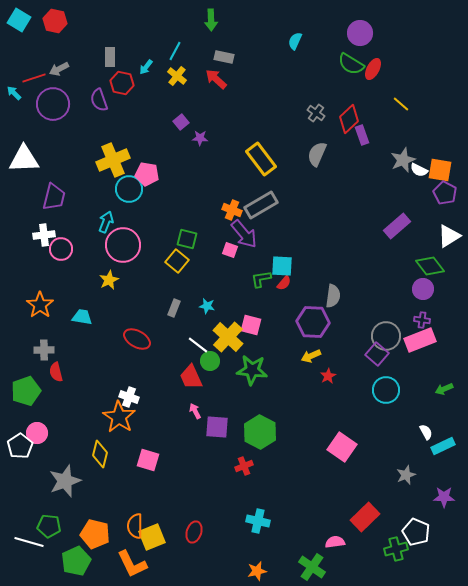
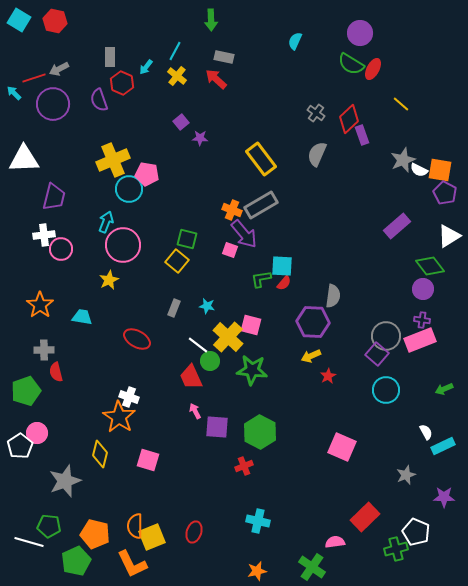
red hexagon at (122, 83): rotated 10 degrees clockwise
pink square at (342, 447): rotated 12 degrees counterclockwise
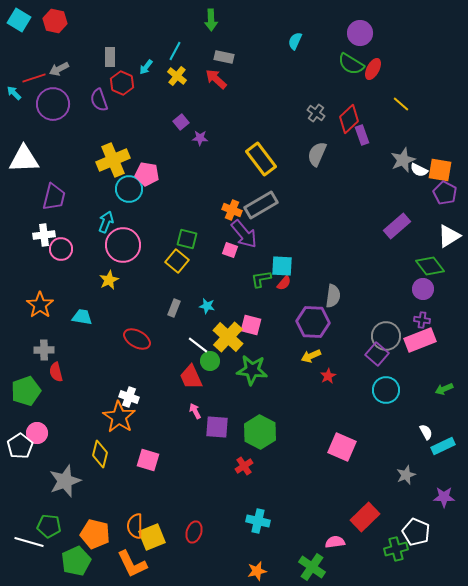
red cross at (244, 466): rotated 12 degrees counterclockwise
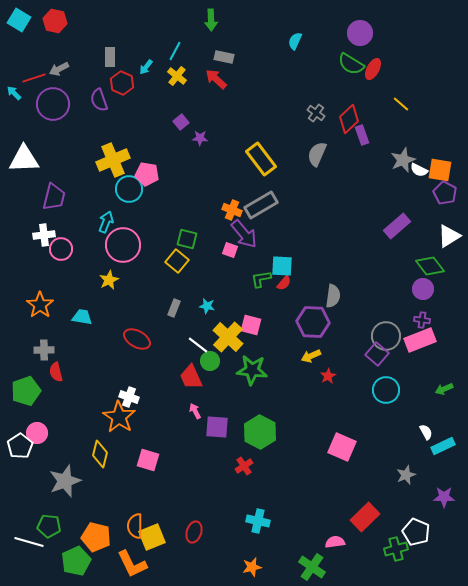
orange pentagon at (95, 534): moved 1 px right, 3 px down
orange star at (257, 571): moved 5 px left, 4 px up
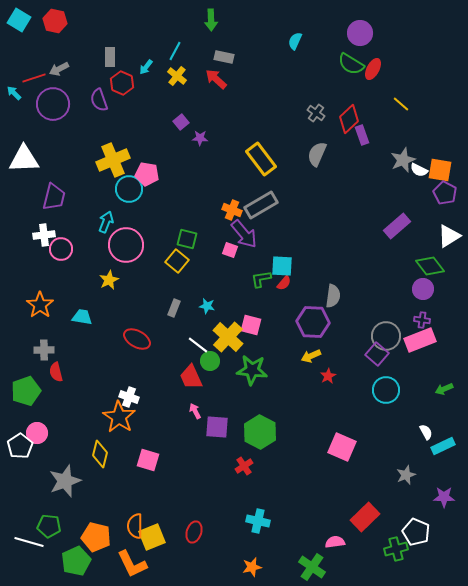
pink circle at (123, 245): moved 3 px right
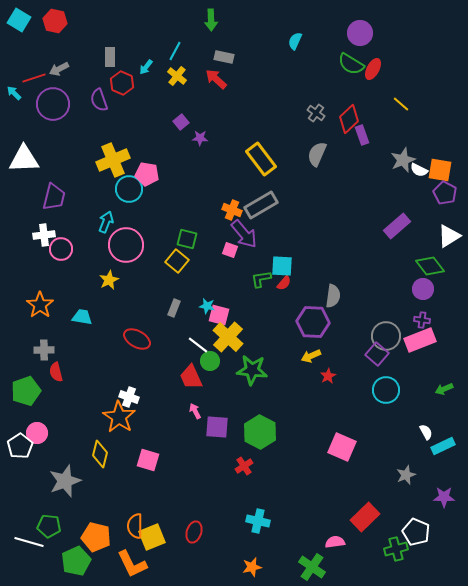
pink square at (251, 325): moved 32 px left, 10 px up
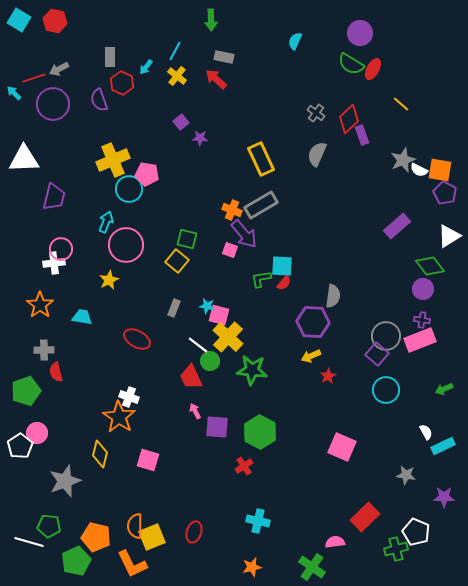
yellow rectangle at (261, 159): rotated 12 degrees clockwise
white cross at (44, 235): moved 10 px right, 28 px down
gray star at (406, 475): rotated 30 degrees clockwise
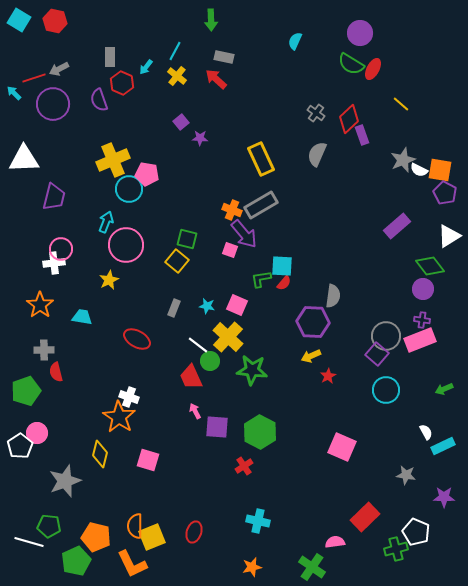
pink square at (219, 315): moved 18 px right, 10 px up; rotated 10 degrees clockwise
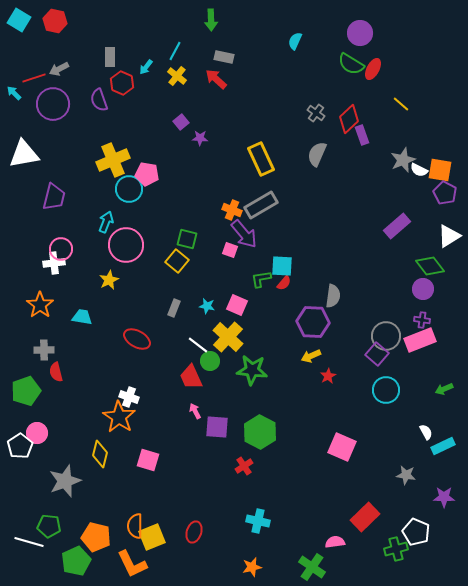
white triangle at (24, 159): moved 5 px up; rotated 8 degrees counterclockwise
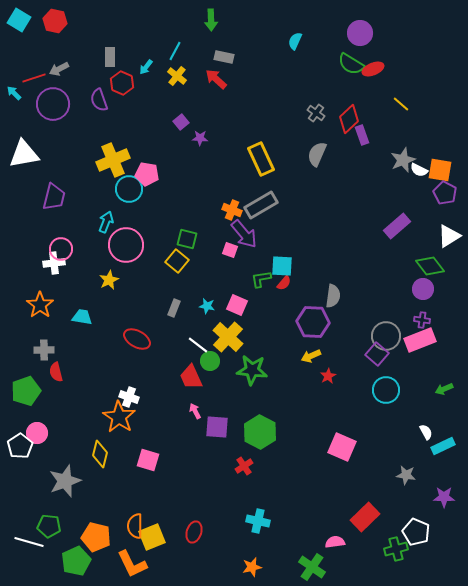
red ellipse at (373, 69): rotated 40 degrees clockwise
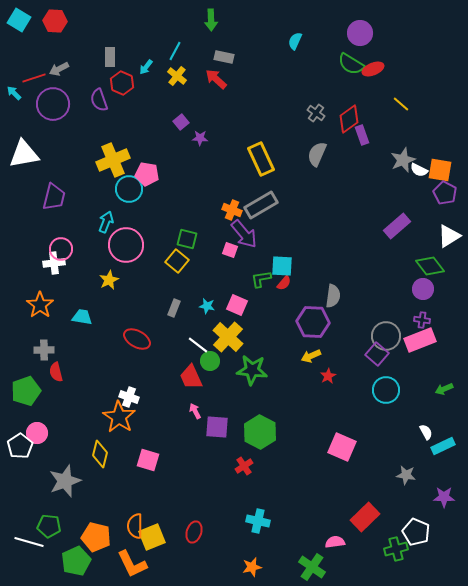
red hexagon at (55, 21): rotated 10 degrees counterclockwise
red diamond at (349, 119): rotated 8 degrees clockwise
